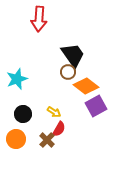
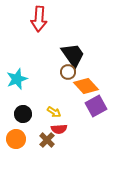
orange diamond: rotated 10 degrees clockwise
red semicircle: rotated 56 degrees clockwise
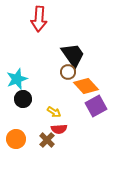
black circle: moved 15 px up
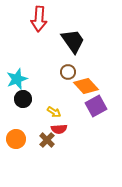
black trapezoid: moved 14 px up
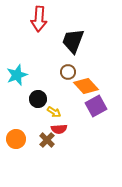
black trapezoid: rotated 124 degrees counterclockwise
cyan star: moved 4 px up
black circle: moved 15 px right
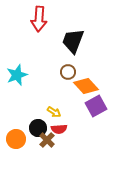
black circle: moved 29 px down
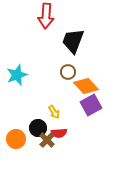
red arrow: moved 7 px right, 3 px up
purple square: moved 5 px left, 1 px up
yellow arrow: rotated 24 degrees clockwise
red semicircle: moved 4 px down
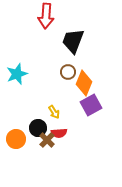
cyan star: moved 1 px up
orange diamond: moved 2 px left, 3 px up; rotated 65 degrees clockwise
